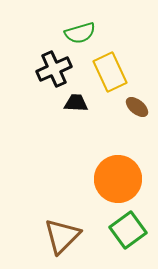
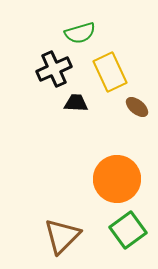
orange circle: moved 1 px left
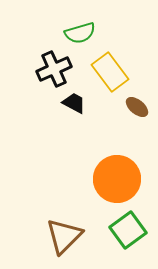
yellow rectangle: rotated 12 degrees counterclockwise
black trapezoid: moved 2 px left; rotated 25 degrees clockwise
brown triangle: moved 2 px right
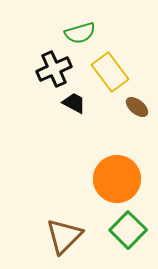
green square: rotated 9 degrees counterclockwise
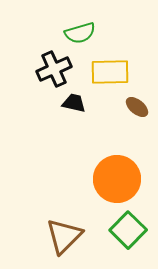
yellow rectangle: rotated 54 degrees counterclockwise
black trapezoid: rotated 15 degrees counterclockwise
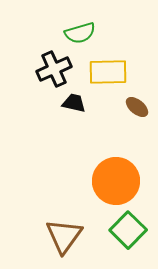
yellow rectangle: moved 2 px left
orange circle: moved 1 px left, 2 px down
brown triangle: rotated 9 degrees counterclockwise
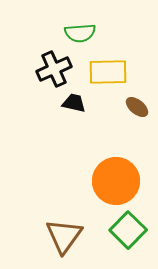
green semicircle: rotated 12 degrees clockwise
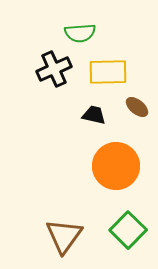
black trapezoid: moved 20 px right, 12 px down
orange circle: moved 15 px up
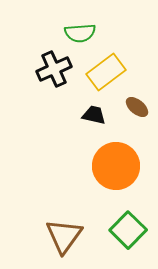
yellow rectangle: moved 2 px left; rotated 36 degrees counterclockwise
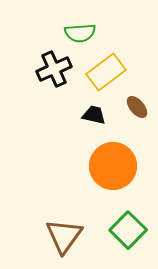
brown ellipse: rotated 10 degrees clockwise
orange circle: moved 3 px left
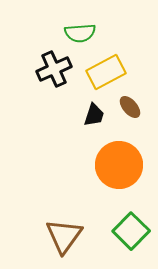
yellow rectangle: rotated 9 degrees clockwise
brown ellipse: moved 7 px left
black trapezoid: rotated 95 degrees clockwise
orange circle: moved 6 px right, 1 px up
green square: moved 3 px right, 1 px down
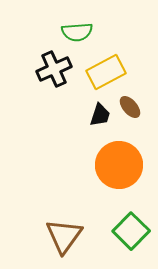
green semicircle: moved 3 px left, 1 px up
black trapezoid: moved 6 px right
